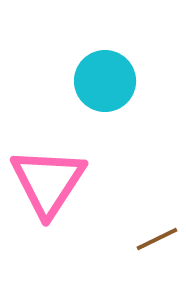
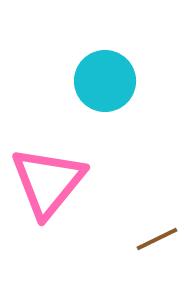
pink triangle: rotated 6 degrees clockwise
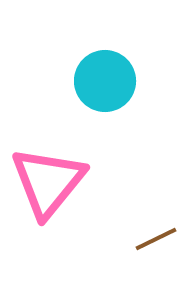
brown line: moved 1 px left
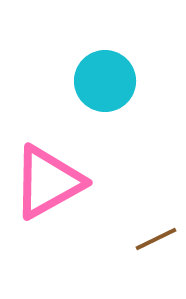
pink triangle: rotated 22 degrees clockwise
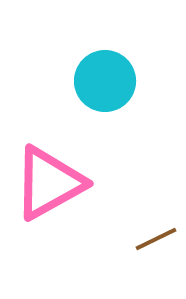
pink triangle: moved 1 px right, 1 px down
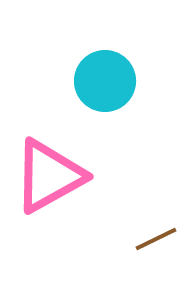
pink triangle: moved 7 px up
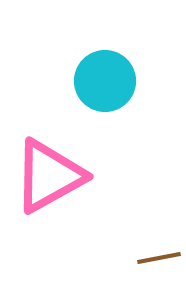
brown line: moved 3 px right, 19 px down; rotated 15 degrees clockwise
